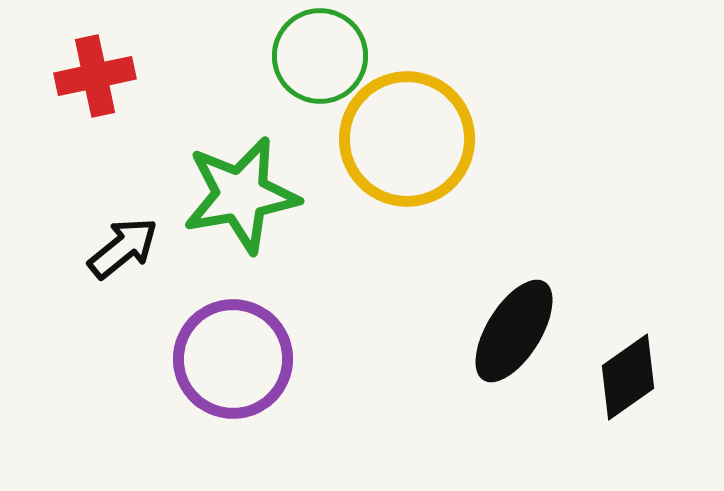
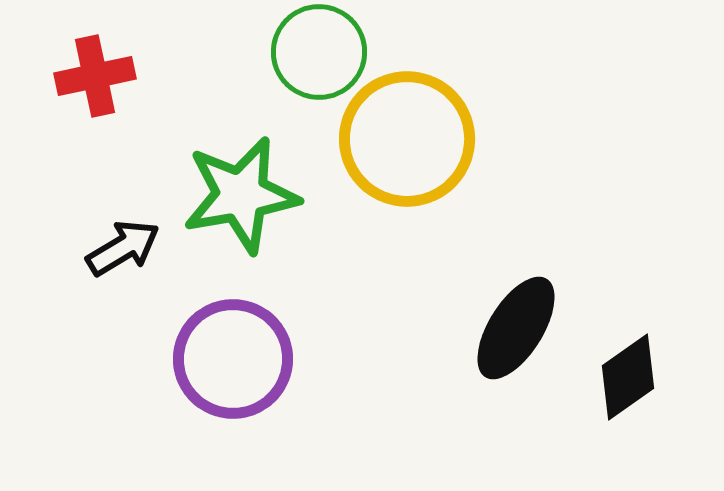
green circle: moved 1 px left, 4 px up
black arrow: rotated 8 degrees clockwise
black ellipse: moved 2 px right, 3 px up
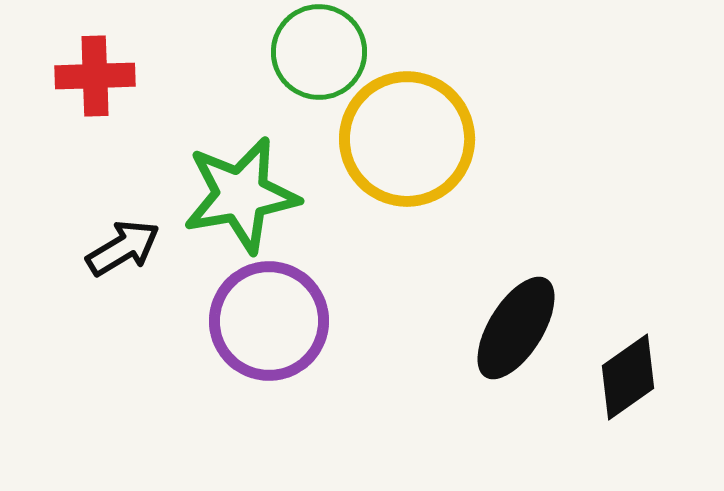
red cross: rotated 10 degrees clockwise
purple circle: moved 36 px right, 38 px up
